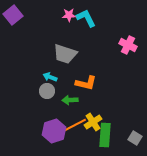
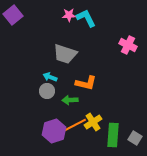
green rectangle: moved 8 px right
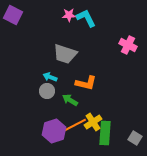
purple square: rotated 24 degrees counterclockwise
green arrow: rotated 35 degrees clockwise
green rectangle: moved 8 px left, 2 px up
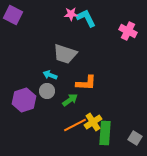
pink star: moved 2 px right, 1 px up
pink cross: moved 14 px up
cyan arrow: moved 2 px up
orange L-shape: rotated 10 degrees counterclockwise
green arrow: rotated 112 degrees clockwise
purple hexagon: moved 30 px left, 31 px up
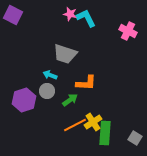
pink star: moved 1 px left; rotated 16 degrees clockwise
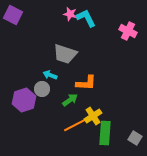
gray circle: moved 5 px left, 2 px up
yellow cross: moved 6 px up
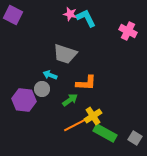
purple hexagon: rotated 25 degrees clockwise
green rectangle: rotated 65 degrees counterclockwise
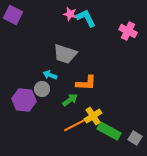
green rectangle: moved 4 px right, 2 px up
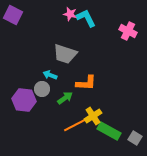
green arrow: moved 5 px left, 2 px up
